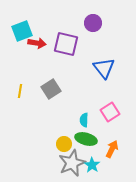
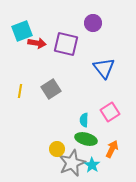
yellow circle: moved 7 px left, 5 px down
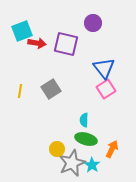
pink square: moved 4 px left, 23 px up
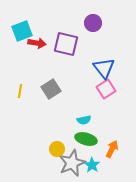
cyan semicircle: rotated 104 degrees counterclockwise
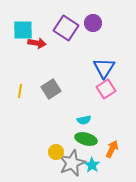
cyan square: moved 1 px right, 1 px up; rotated 20 degrees clockwise
purple square: moved 16 px up; rotated 20 degrees clockwise
blue triangle: rotated 10 degrees clockwise
yellow circle: moved 1 px left, 3 px down
